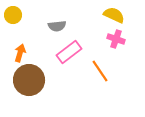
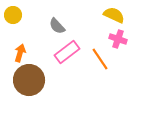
gray semicircle: rotated 54 degrees clockwise
pink cross: moved 2 px right
pink rectangle: moved 2 px left
orange line: moved 12 px up
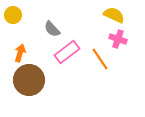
gray semicircle: moved 5 px left, 3 px down
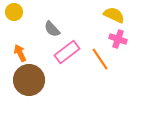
yellow circle: moved 1 px right, 3 px up
orange arrow: rotated 42 degrees counterclockwise
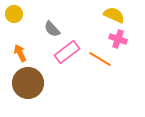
yellow circle: moved 2 px down
orange line: rotated 25 degrees counterclockwise
brown circle: moved 1 px left, 3 px down
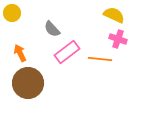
yellow circle: moved 2 px left, 1 px up
orange line: rotated 25 degrees counterclockwise
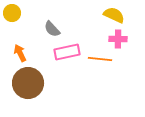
pink cross: rotated 18 degrees counterclockwise
pink rectangle: rotated 25 degrees clockwise
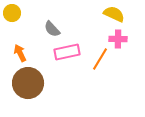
yellow semicircle: moved 1 px up
orange line: rotated 65 degrees counterclockwise
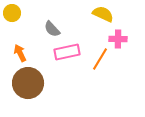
yellow semicircle: moved 11 px left
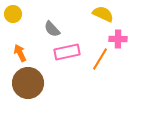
yellow circle: moved 1 px right, 1 px down
